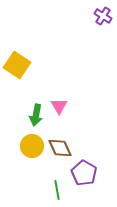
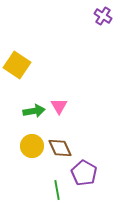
green arrow: moved 2 px left, 4 px up; rotated 110 degrees counterclockwise
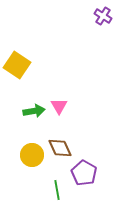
yellow circle: moved 9 px down
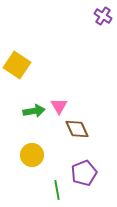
brown diamond: moved 17 px right, 19 px up
purple pentagon: rotated 20 degrees clockwise
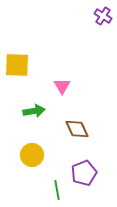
yellow square: rotated 32 degrees counterclockwise
pink triangle: moved 3 px right, 20 px up
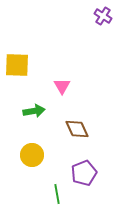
green line: moved 4 px down
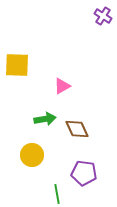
pink triangle: rotated 30 degrees clockwise
green arrow: moved 11 px right, 8 px down
purple pentagon: rotated 30 degrees clockwise
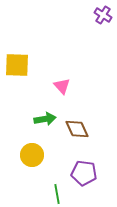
purple cross: moved 1 px up
pink triangle: rotated 42 degrees counterclockwise
